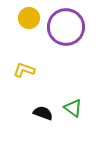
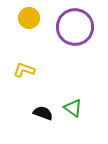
purple circle: moved 9 px right
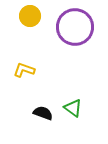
yellow circle: moved 1 px right, 2 px up
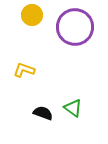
yellow circle: moved 2 px right, 1 px up
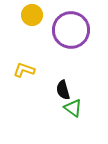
purple circle: moved 4 px left, 3 px down
black semicircle: moved 20 px right, 23 px up; rotated 126 degrees counterclockwise
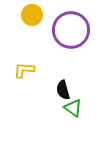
yellow L-shape: rotated 15 degrees counterclockwise
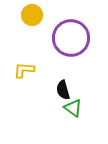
purple circle: moved 8 px down
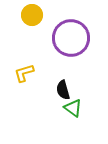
yellow L-shape: moved 3 px down; rotated 20 degrees counterclockwise
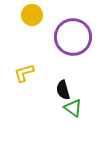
purple circle: moved 2 px right, 1 px up
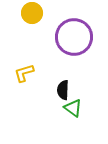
yellow circle: moved 2 px up
purple circle: moved 1 px right
black semicircle: rotated 18 degrees clockwise
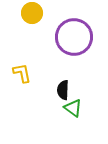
yellow L-shape: moved 2 px left; rotated 95 degrees clockwise
